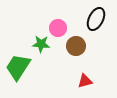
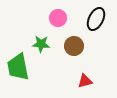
pink circle: moved 10 px up
brown circle: moved 2 px left
green trapezoid: rotated 44 degrees counterclockwise
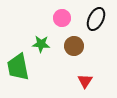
pink circle: moved 4 px right
red triangle: rotated 42 degrees counterclockwise
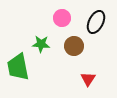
black ellipse: moved 3 px down
red triangle: moved 3 px right, 2 px up
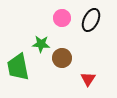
black ellipse: moved 5 px left, 2 px up
brown circle: moved 12 px left, 12 px down
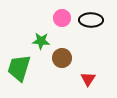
black ellipse: rotated 65 degrees clockwise
green star: moved 3 px up
green trapezoid: moved 1 px right, 1 px down; rotated 28 degrees clockwise
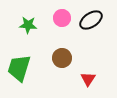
black ellipse: rotated 35 degrees counterclockwise
green star: moved 13 px left, 16 px up
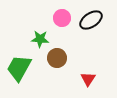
green star: moved 12 px right, 14 px down
brown circle: moved 5 px left
green trapezoid: rotated 12 degrees clockwise
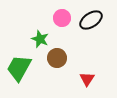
green star: rotated 18 degrees clockwise
red triangle: moved 1 px left
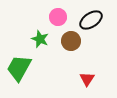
pink circle: moved 4 px left, 1 px up
brown circle: moved 14 px right, 17 px up
